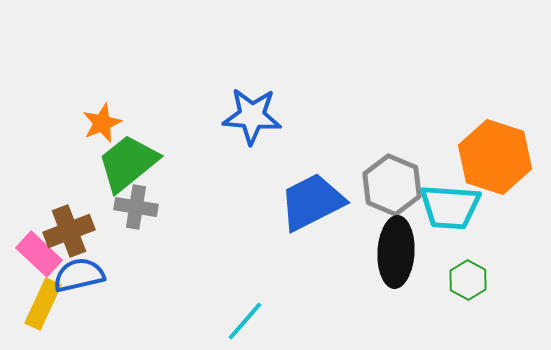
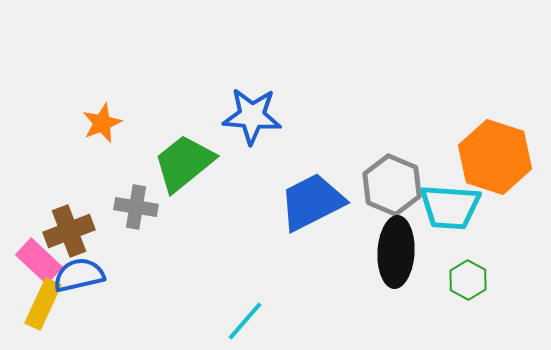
green trapezoid: moved 56 px right
pink rectangle: moved 7 px down
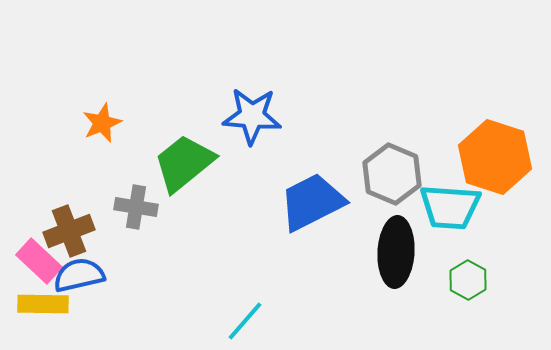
gray hexagon: moved 11 px up
yellow rectangle: rotated 66 degrees clockwise
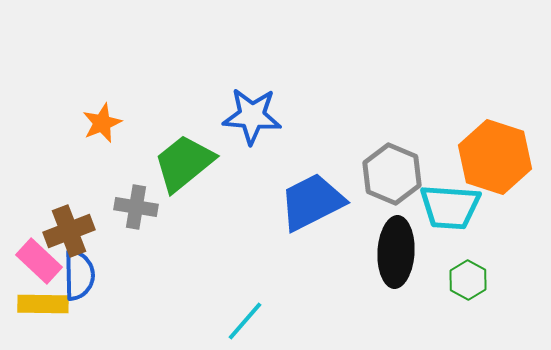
blue semicircle: rotated 102 degrees clockwise
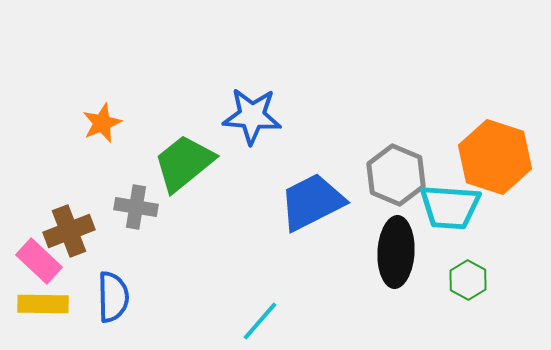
gray hexagon: moved 4 px right, 1 px down
blue semicircle: moved 34 px right, 22 px down
cyan line: moved 15 px right
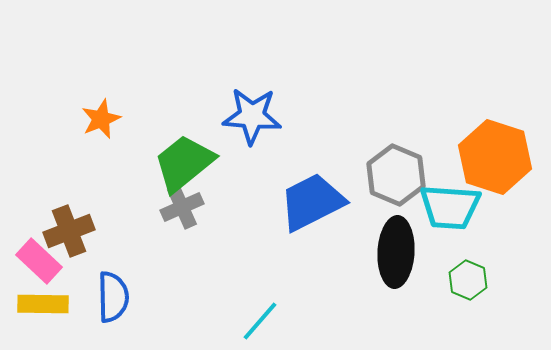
orange star: moved 1 px left, 4 px up
gray cross: moved 46 px right; rotated 33 degrees counterclockwise
green hexagon: rotated 6 degrees counterclockwise
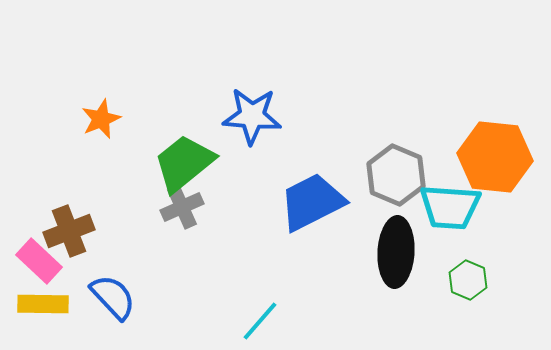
orange hexagon: rotated 12 degrees counterclockwise
blue semicircle: rotated 42 degrees counterclockwise
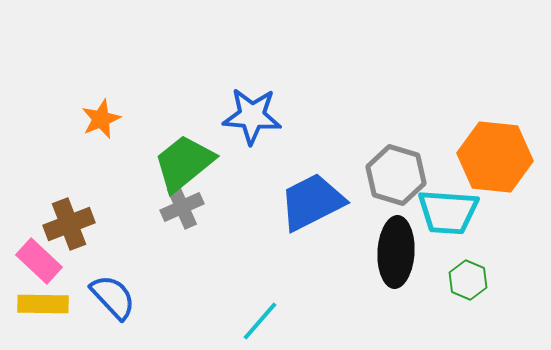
gray hexagon: rotated 6 degrees counterclockwise
cyan trapezoid: moved 2 px left, 5 px down
brown cross: moved 7 px up
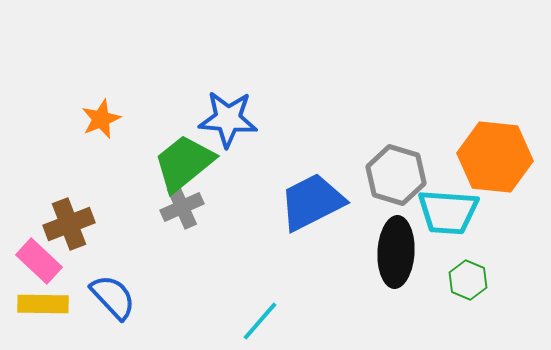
blue star: moved 24 px left, 3 px down
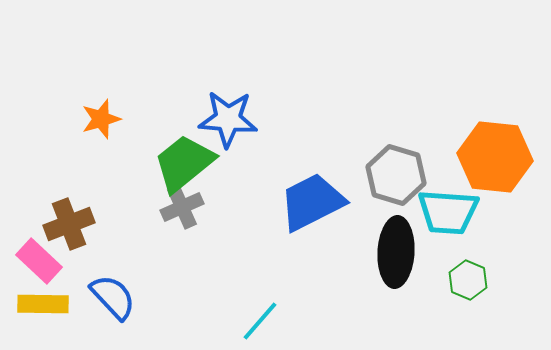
orange star: rotated 6 degrees clockwise
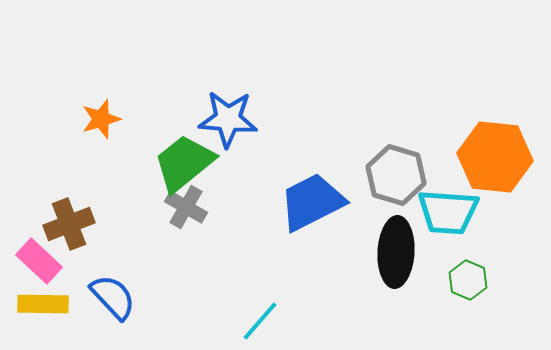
gray cross: moved 4 px right; rotated 36 degrees counterclockwise
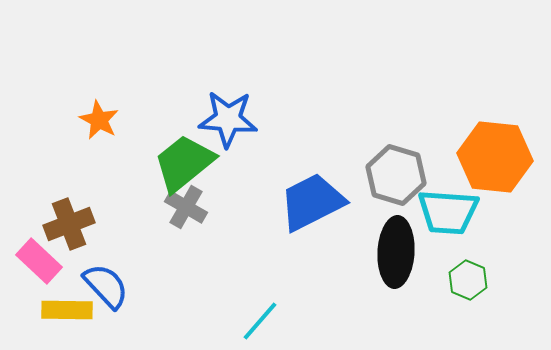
orange star: moved 2 px left, 1 px down; rotated 27 degrees counterclockwise
blue semicircle: moved 7 px left, 11 px up
yellow rectangle: moved 24 px right, 6 px down
